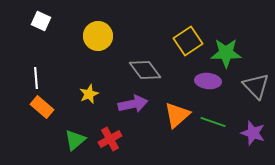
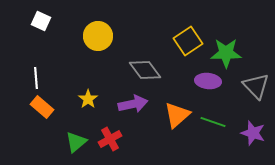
yellow star: moved 1 px left, 5 px down; rotated 12 degrees counterclockwise
green triangle: moved 1 px right, 2 px down
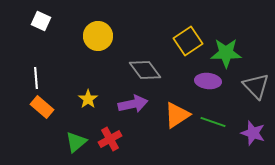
orange triangle: rotated 8 degrees clockwise
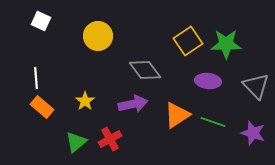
green star: moved 9 px up
yellow star: moved 3 px left, 2 px down
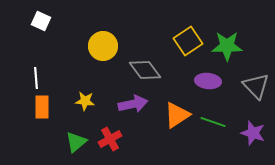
yellow circle: moved 5 px right, 10 px down
green star: moved 1 px right, 2 px down
yellow star: rotated 30 degrees counterclockwise
orange rectangle: rotated 50 degrees clockwise
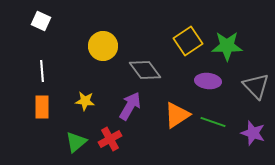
white line: moved 6 px right, 7 px up
purple arrow: moved 3 px left, 2 px down; rotated 48 degrees counterclockwise
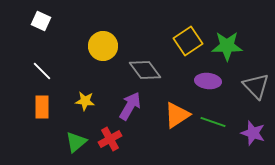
white line: rotated 40 degrees counterclockwise
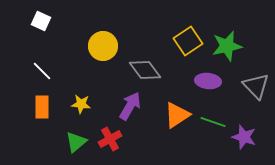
green star: rotated 12 degrees counterclockwise
yellow star: moved 4 px left, 3 px down
purple star: moved 9 px left, 4 px down
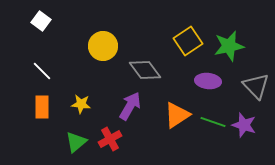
white square: rotated 12 degrees clockwise
green star: moved 2 px right
purple star: moved 12 px up
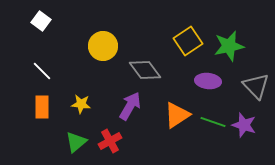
red cross: moved 2 px down
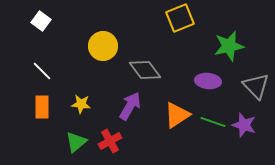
yellow square: moved 8 px left, 23 px up; rotated 12 degrees clockwise
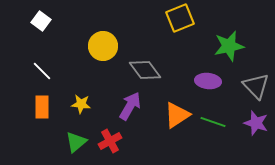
purple star: moved 12 px right, 2 px up
